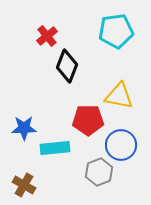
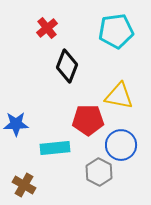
red cross: moved 8 px up
blue star: moved 8 px left, 4 px up
gray hexagon: rotated 12 degrees counterclockwise
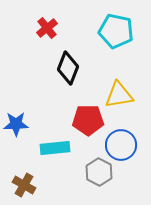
cyan pentagon: rotated 20 degrees clockwise
black diamond: moved 1 px right, 2 px down
yellow triangle: moved 1 px up; rotated 20 degrees counterclockwise
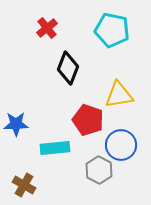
cyan pentagon: moved 4 px left, 1 px up
red pentagon: rotated 20 degrees clockwise
gray hexagon: moved 2 px up
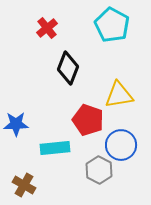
cyan pentagon: moved 5 px up; rotated 16 degrees clockwise
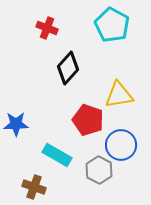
red cross: rotated 30 degrees counterclockwise
black diamond: rotated 20 degrees clockwise
cyan rectangle: moved 2 px right, 7 px down; rotated 36 degrees clockwise
brown cross: moved 10 px right, 2 px down; rotated 10 degrees counterclockwise
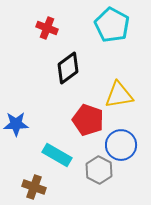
black diamond: rotated 12 degrees clockwise
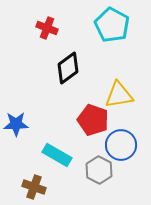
red pentagon: moved 5 px right
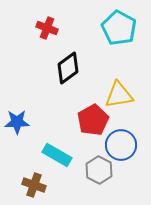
cyan pentagon: moved 7 px right, 3 px down
red pentagon: rotated 24 degrees clockwise
blue star: moved 1 px right, 2 px up
brown cross: moved 2 px up
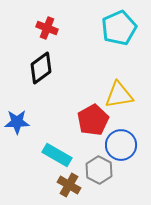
cyan pentagon: rotated 20 degrees clockwise
black diamond: moved 27 px left
brown cross: moved 35 px right; rotated 10 degrees clockwise
